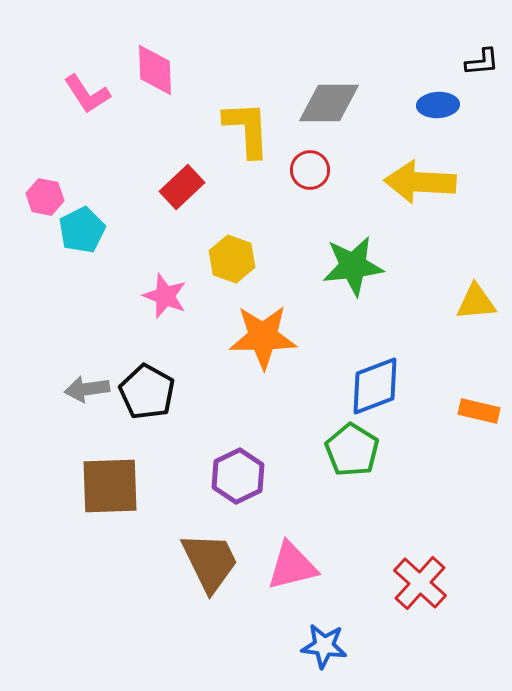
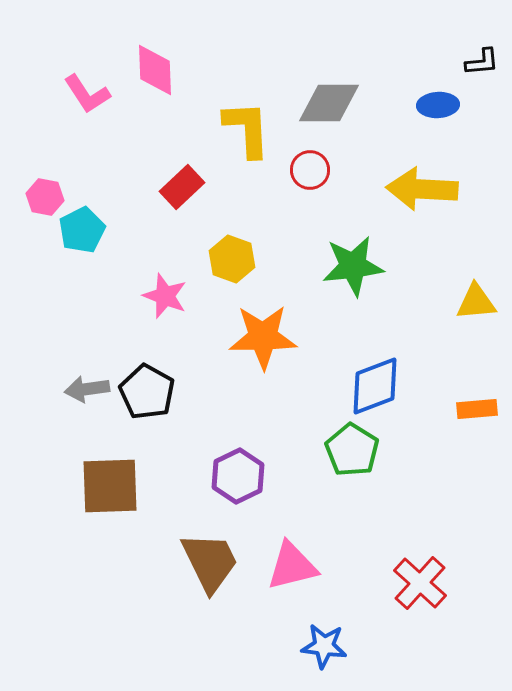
yellow arrow: moved 2 px right, 7 px down
orange rectangle: moved 2 px left, 2 px up; rotated 18 degrees counterclockwise
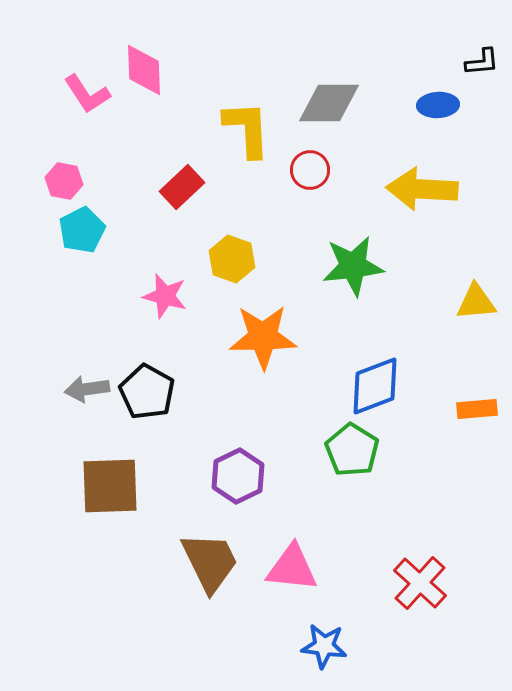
pink diamond: moved 11 px left
pink hexagon: moved 19 px right, 16 px up
pink star: rotated 6 degrees counterclockwise
pink triangle: moved 2 px down; rotated 20 degrees clockwise
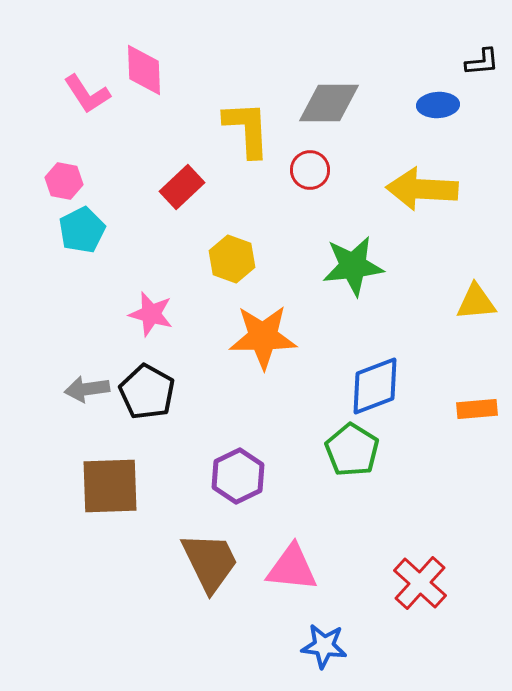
pink star: moved 14 px left, 18 px down
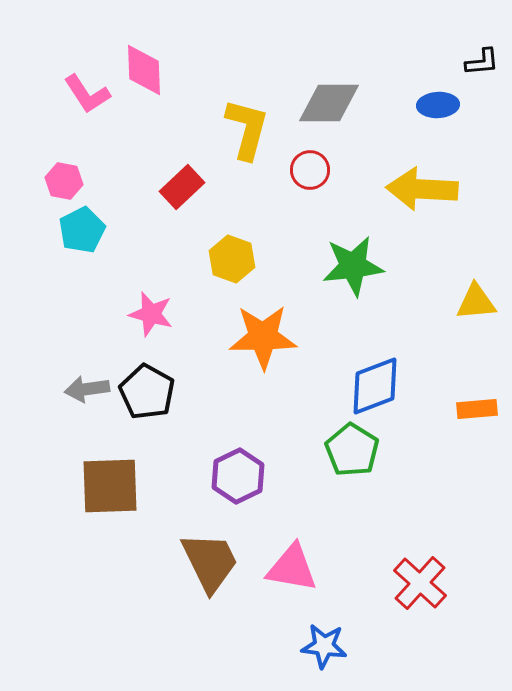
yellow L-shape: rotated 18 degrees clockwise
pink triangle: rotated 4 degrees clockwise
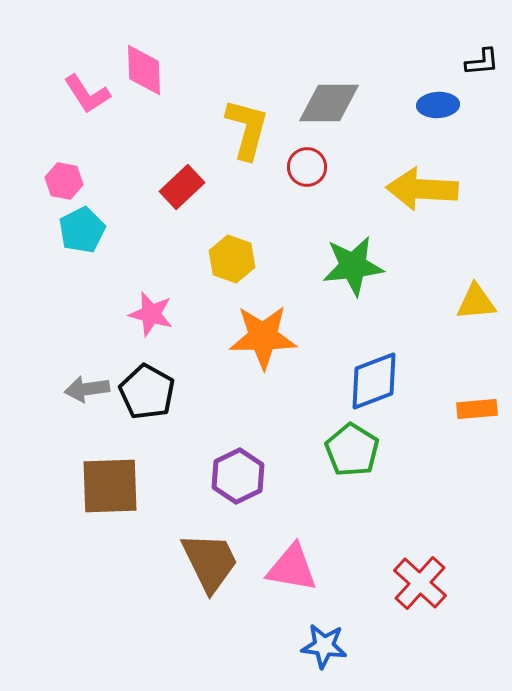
red circle: moved 3 px left, 3 px up
blue diamond: moved 1 px left, 5 px up
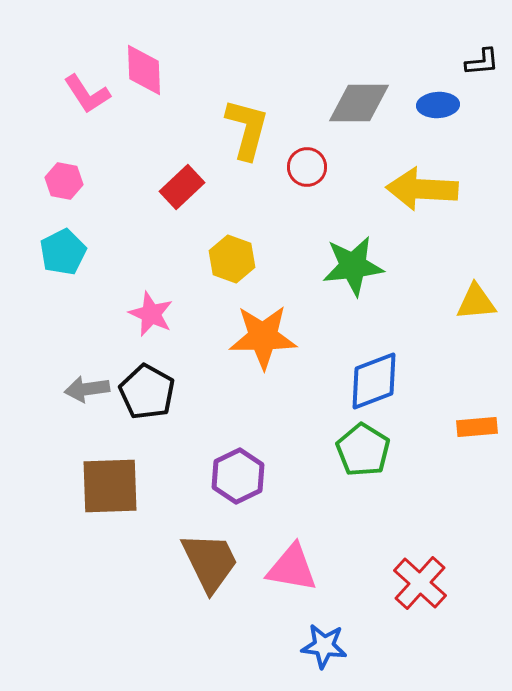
gray diamond: moved 30 px right
cyan pentagon: moved 19 px left, 22 px down
pink star: rotated 9 degrees clockwise
orange rectangle: moved 18 px down
green pentagon: moved 11 px right
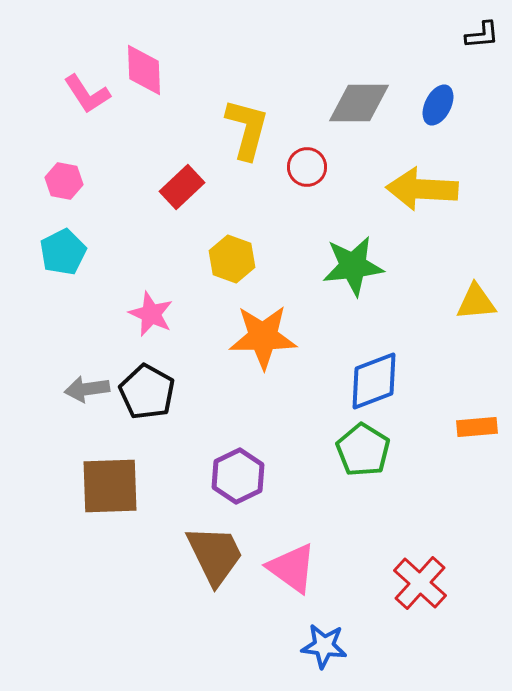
black L-shape: moved 27 px up
blue ellipse: rotated 60 degrees counterclockwise
brown trapezoid: moved 5 px right, 7 px up
pink triangle: rotated 26 degrees clockwise
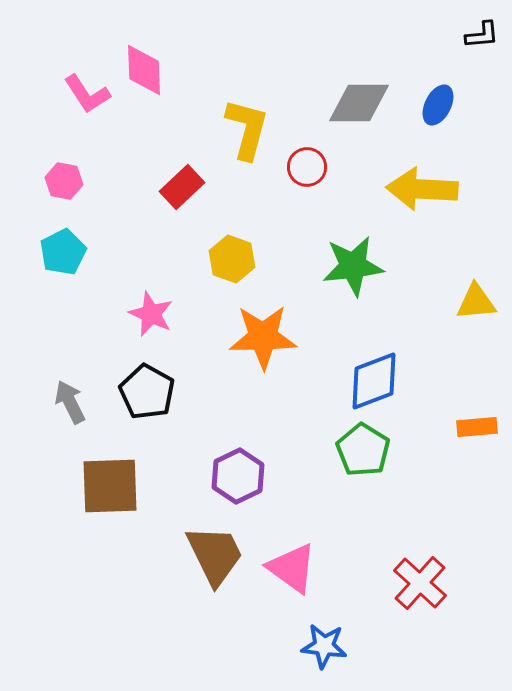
gray arrow: moved 17 px left, 13 px down; rotated 72 degrees clockwise
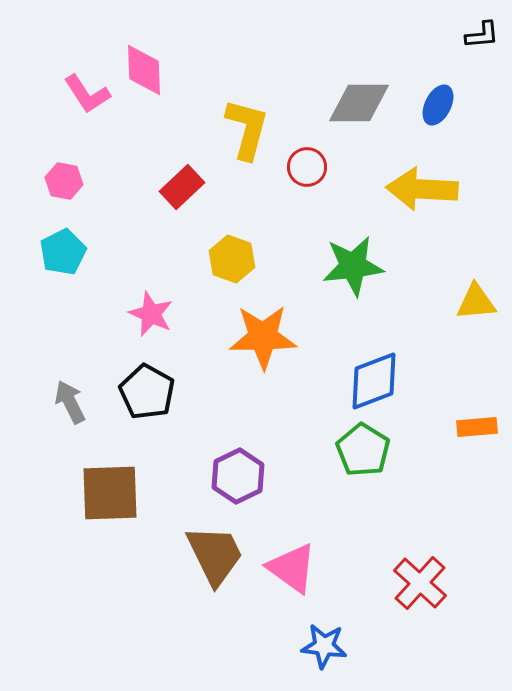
brown square: moved 7 px down
